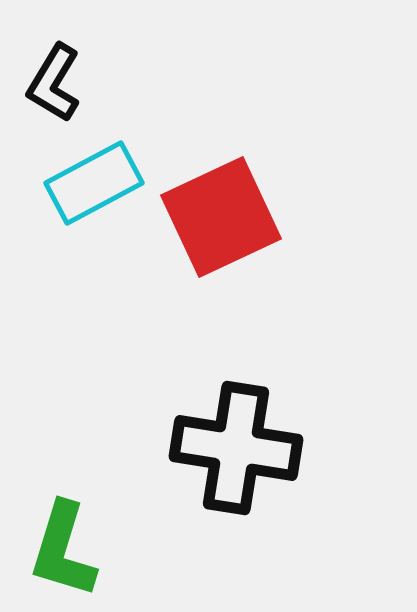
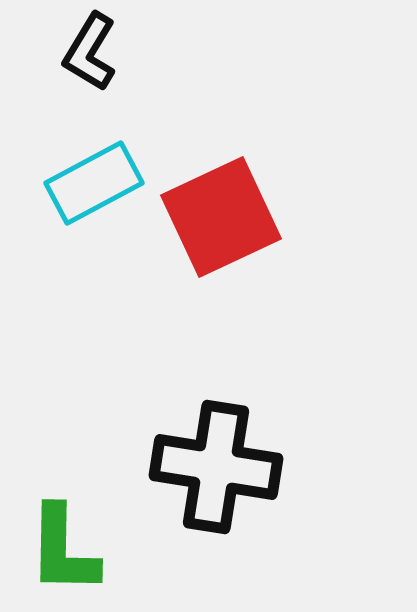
black L-shape: moved 36 px right, 31 px up
black cross: moved 20 px left, 19 px down
green L-shape: rotated 16 degrees counterclockwise
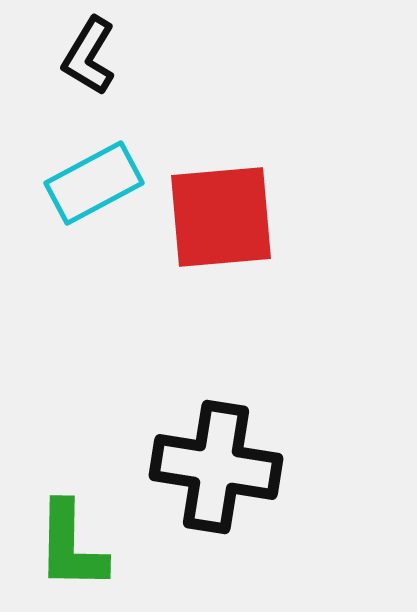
black L-shape: moved 1 px left, 4 px down
red square: rotated 20 degrees clockwise
green L-shape: moved 8 px right, 4 px up
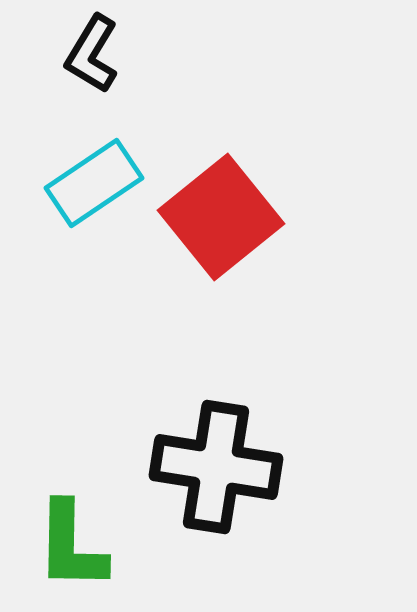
black L-shape: moved 3 px right, 2 px up
cyan rectangle: rotated 6 degrees counterclockwise
red square: rotated 34 degrees counterclockwise
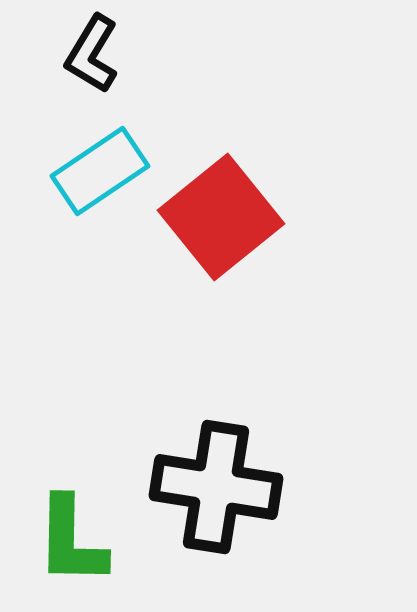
cyan rectangle: moved 6 px right, 12 px up
black cross: moved 20 px down
green L-shape: moved 5 px up
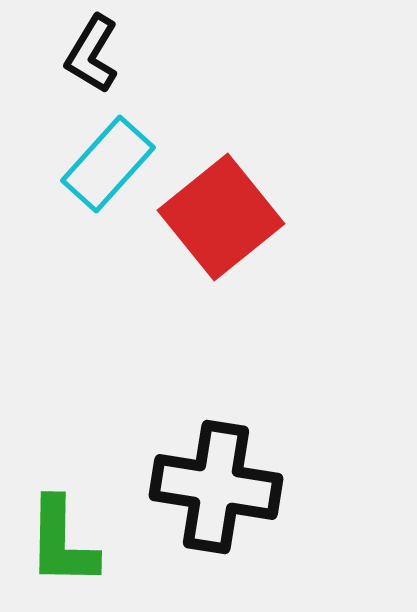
cyan rectangle: moved 8 px right, 7 px up; rotated 14 degrees counterclockwise
green L-shape: moved 9 px left, 1 px down
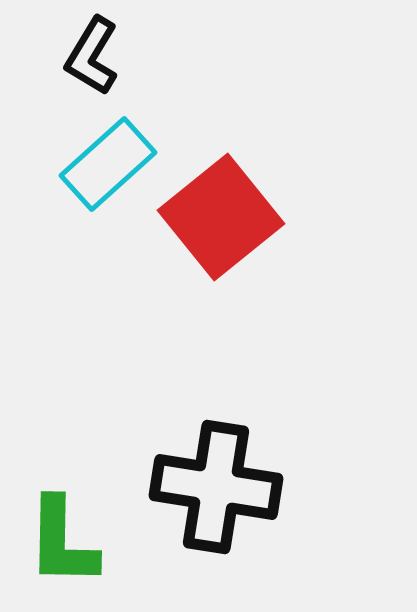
black L-shape: moved 2 px down
cyan rectangle: rotated 6 degrees clockwise
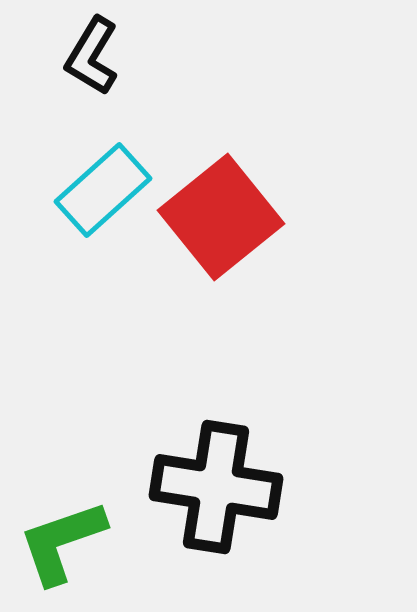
cyan rectangle: moved 5 px left, 26 px down
green L-shape: rotated 70 degrees clockwise
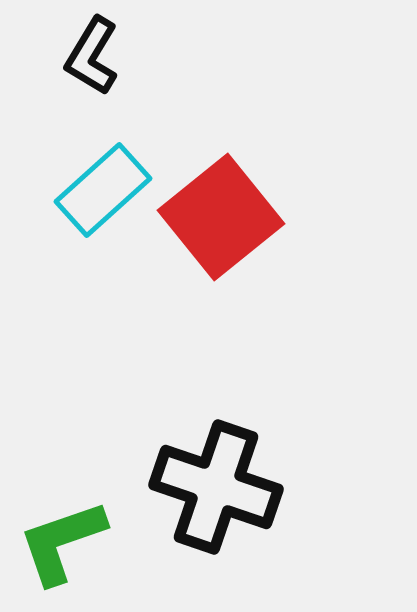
black cross: rotated 10 degrees clockwise
